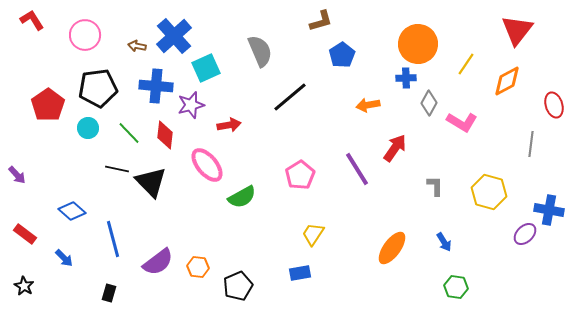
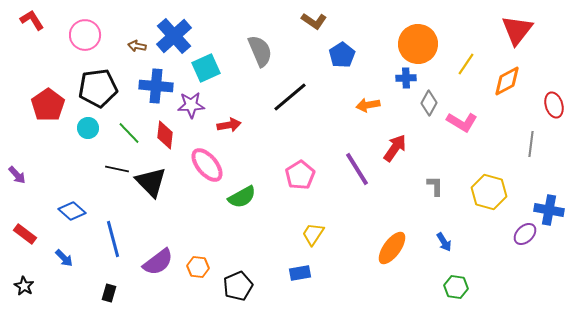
brown L-shape at (321, 21): moved 7 px left; rotated 50 degrees clockwise
purple star at (191, 105): rotated 12 degrees clockwise
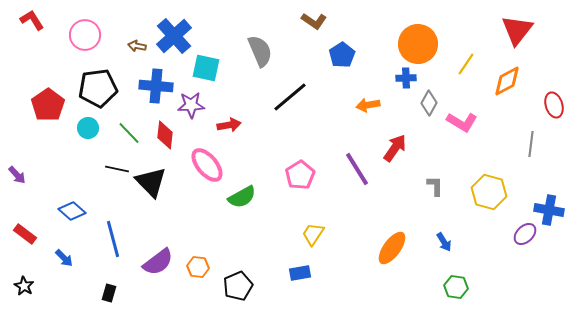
cyan square at (206, 68): rotated 36 degrees clockwise
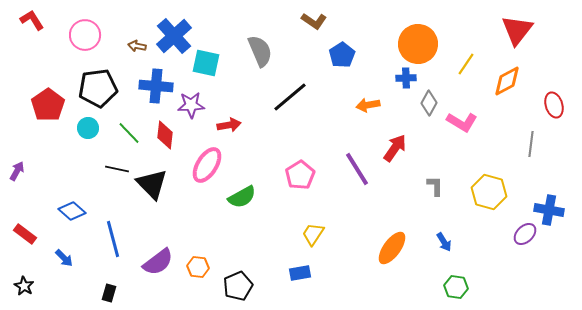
cyan square at (206, 68): moved 5 px up
pink ellipse at (207, 165): rotated 72 degrees clockwise
purple arrow at (17, 175): moved 4 px up; rotated 108 degrees counterclockwise
black triangle at (151, 182): moved 1 px right, 2 px down
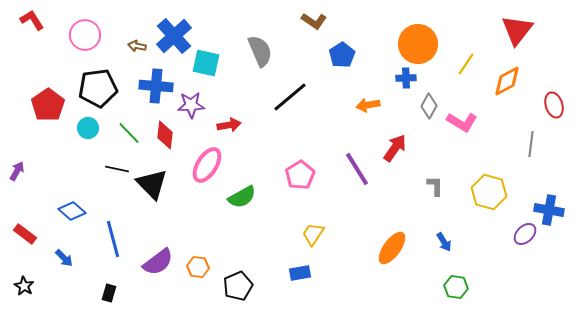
gray diamond at (429, 103): moved 3 px down
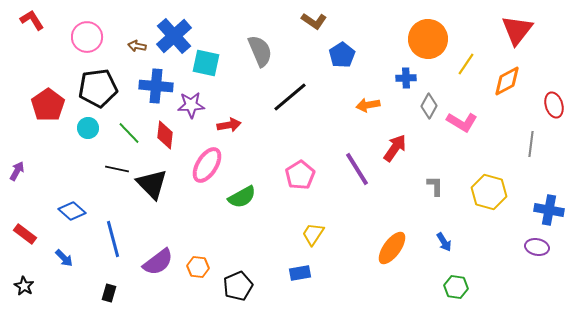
pink circle at (85, 35): moved 2 px right, 2 px down
orange circle at (418, 44): moved 10 px right, 5 px up
purple ellipse at (525, 234): moved 12 px right, 13 px down; rotated 55 degrees clockwise
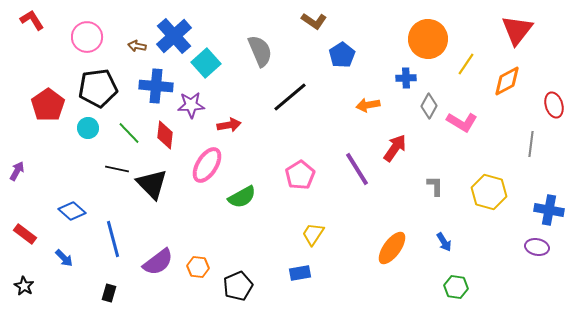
cyan square at (206, 63): rotated 36 degrees clockwise
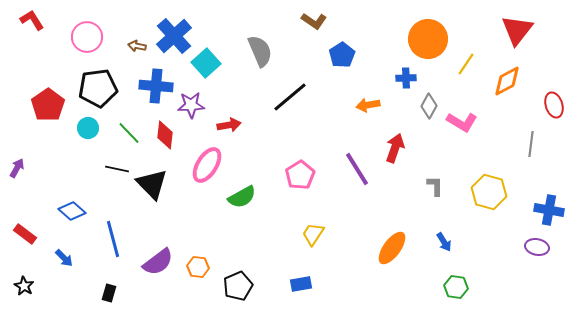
red arrow at (395, 148): rotated 16 degrees counterclockwise
purple arrow at (17, 171): moved 3 px up
blue rectangle at (300, 273): moved 1 px right, 11 px down
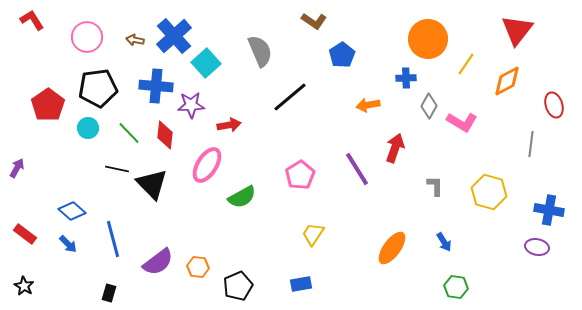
brown arrow at (137, 46): moved 2 px left, 6 px up
blue arrow at (64, 258): moved 4 px right, 14 px up
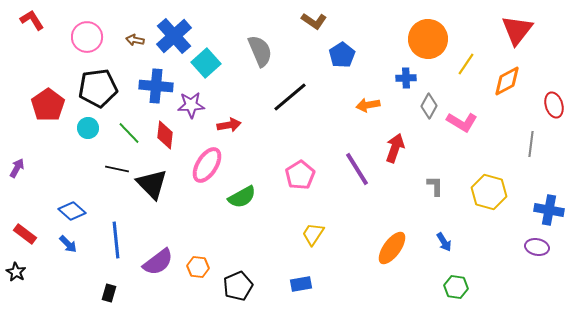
blue line at (113, 239): moved 3 px right, 1 px down; rotated 9 degrees clockwise
black star at (24, 286): moved 8 px left, 14 px up
